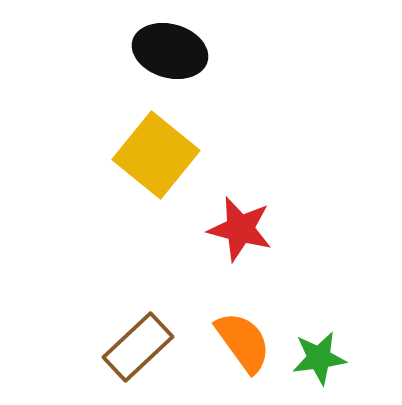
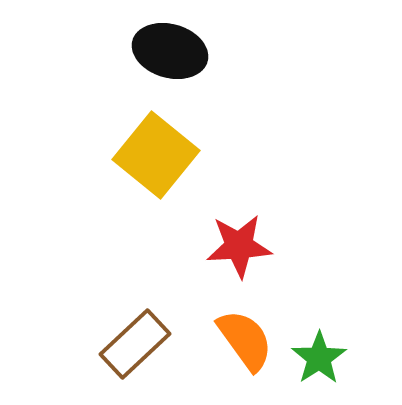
red star: moved 1 px left, 17 px down; rotated 18 degrees counterclockwise
orange semicircle: moved 2 px right, 2 px up
brown rectangle: moved 3 px left, 3 px up
green star: rotated 26 degrees counterclockwise
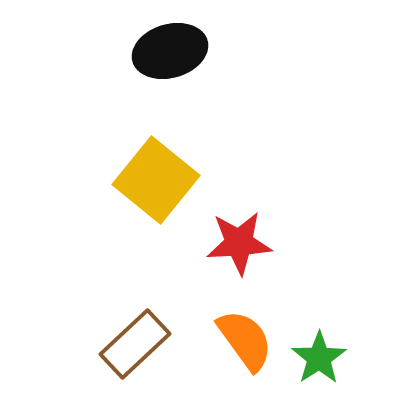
black ellipse: rotated 32 degrees counterclockwise
yellow square: moved 25 px down
red star: moved 3 px up
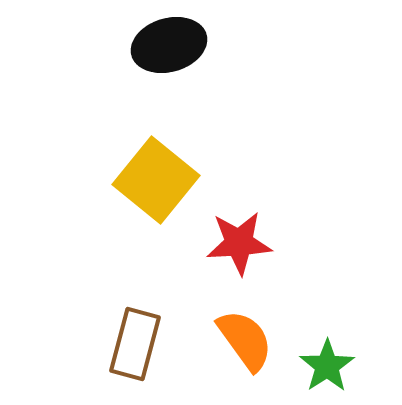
black ellipse: moved 1 px left, 6 px up
brown rectangle: rotated 32 degrees counterclockwise
green star: moved 8 px right, 8 px down
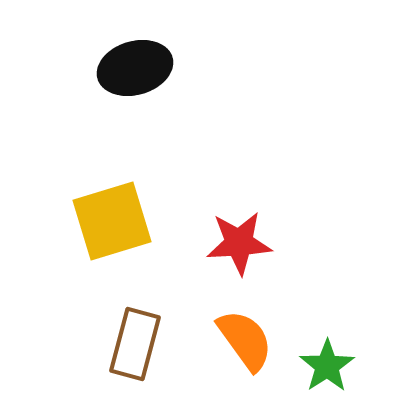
black ellipse: moved 34 px left, 23 px down
yellow square: moved 44 px left, 41 px down; rotated 34 degrees clockwise
